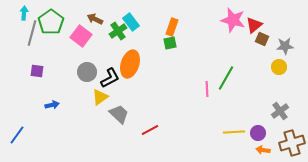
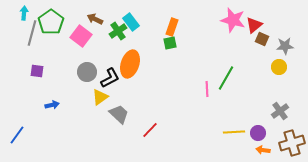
red line: rotated 18 degrees counterclockwise
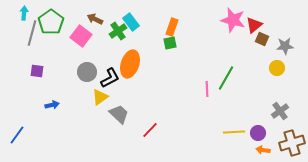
yellow circle: moved 2 px left, 1 px down
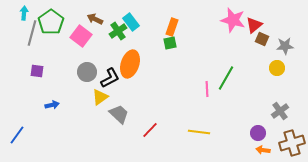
yellow line: moved 35 px left; rotated 10 degrees clockwise
